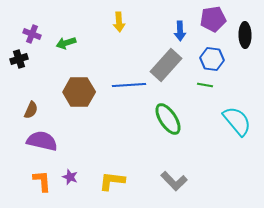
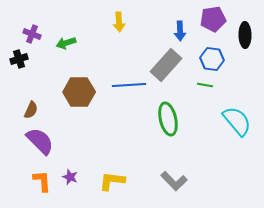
green ellipse: rotated 20 degrees clockwise
purple semicircle: moved 2 px left; rotated 32 degrees clockwise
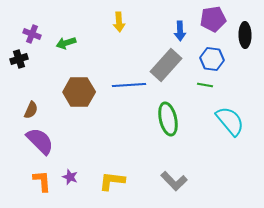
cyan semicircle: moved 7 px left
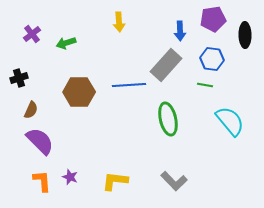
purple cross: rotated 30 degrees clockwise
black cross: moved 19 px down
yellow L-shape: moved 3 px right
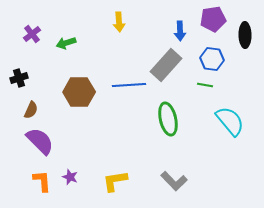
yellow L-shape: rotated 16 degrees counterclockwise
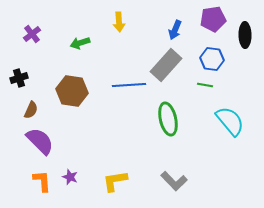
blue arrow: moved 5 px left, 1 px up; rotated 24 degrees clockwise
green arrow: moved 14 px right
brown hexagon: moved 7 px left, 1 px up; rotated 8 degrees clockwise
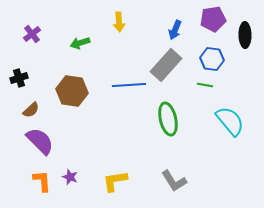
brown semicircle: rotated 24 degrees clockwise
gray L-shape: rotated 12 degrees clockwise
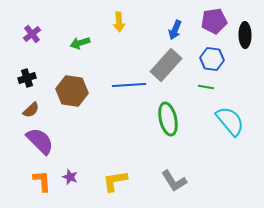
purple pentagon: moved 1 px right, 2 px down
black cross: moved 8 px right
green line: moved 1 px right, 2 px down
